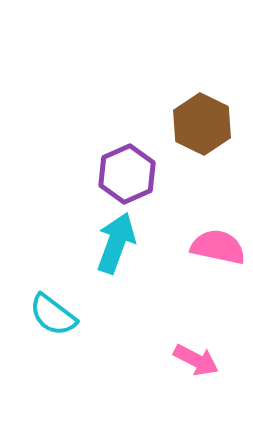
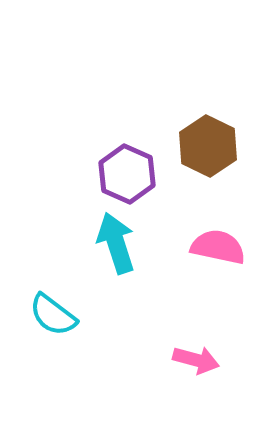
brown hexagon: moved 6 px right, 22 px down
purple hexagon: rotated 12 degrees counterclockwise
cyan arrow: rotated 38 degrees counterclockwise
pink arrow: rotated 12 degrees counterclockwise
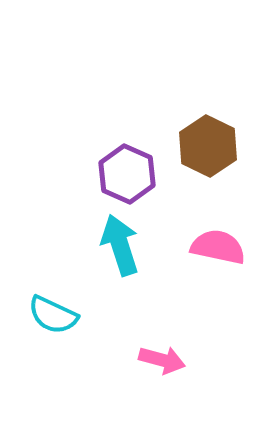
cyan arrow: moved 4 px right, 2 px down
cyan semicircle: rotated 12 degrees counterclockwise
pink arrow: moved 34 px left
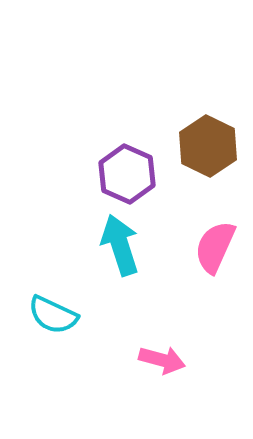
pink semicircle: moved 3 px left; rotated 78 degrees counterclockwise
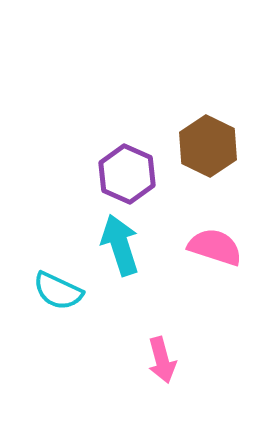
pink semicircle: rotated 84 degrees clockwise
cyan semicircle: moved 5 px right, 24 px up
pink arrow: rotated 60 degrees clockwise
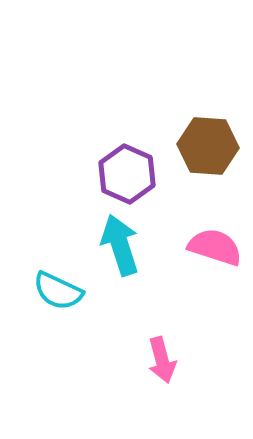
brown hexagon: rotated 22 degrees counterclockwise
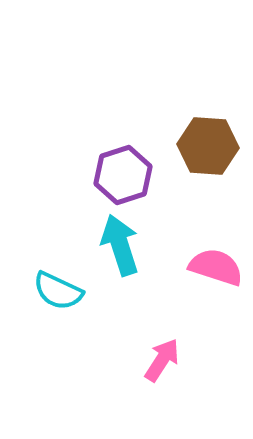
purple hexagon: moved 4 px left, 1 px down; rotated 18 degrees clockwise
pink semicircle: moved 1 px right, 20 px down
pink arrow: rotated 132 degrees counterclockwise
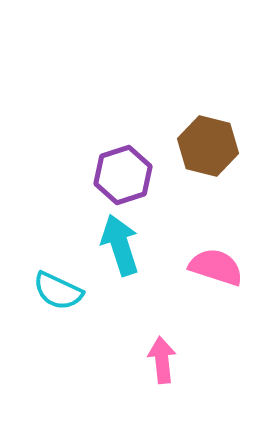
brown hexagon: rotated 10 degrees clockwise
pink arrow: rotated 39 degrees counterclockwise
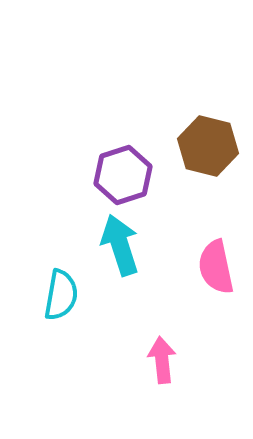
pink semicircle: rotated 120 degrees counterclockwise
cyan semicircle: moved 3 px right, 4 px down; rotated 105 degrees counterclockwise
